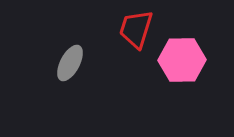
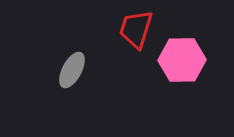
gray ellipse: moved 2 px right, 7 px down
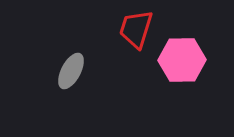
gray ellipse: moved 1 px left, 1 px down
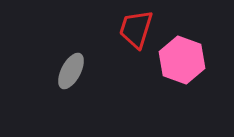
pink hexagon: rotated 21 degrees clockwise
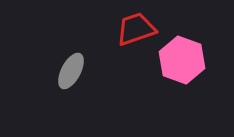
red trapezoid: rotated 54 degrees clockwise
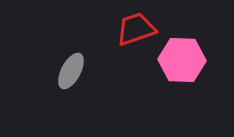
pink hexagon: rotated 18 degrees counterclockwise
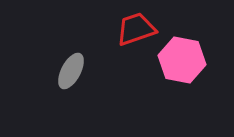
pink hexagon: rotated 9 degrees clockwise
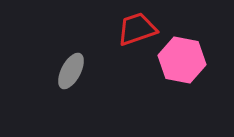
red trapezoid: moved 1 px right
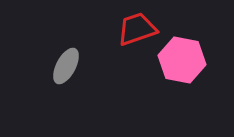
gray ellipse: moved 5 px left, 5 px up
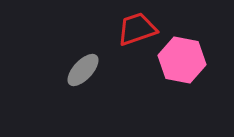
gray ellipse: moved 17 px right, 4 px down; rotated 15 degrees clockwise
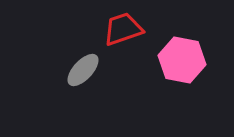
red trapezoid: moved 14 px left
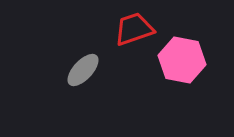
red trapezoid: moved 11 px right
